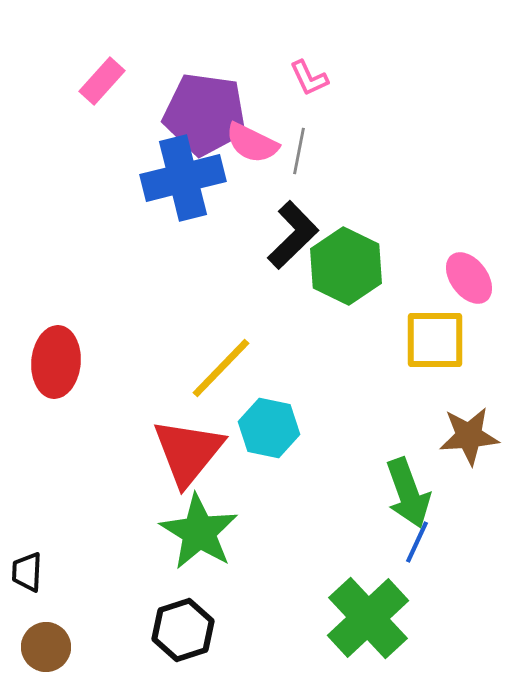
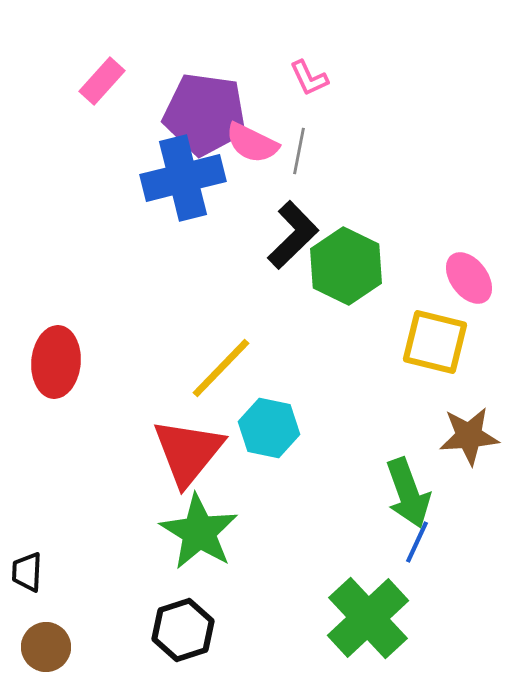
yellow square: moved 2 px down; rotated 14 degrees clockwise
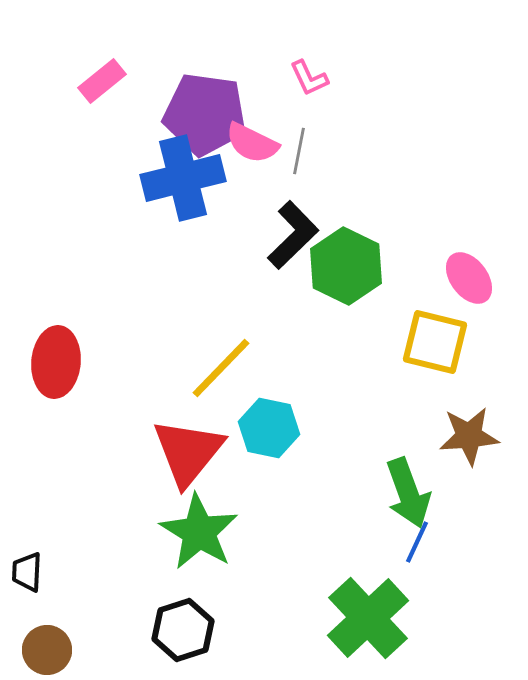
pink rectangle: rotated 9 degrees clockwise
brown circle: moved 1 px right, 3 px down
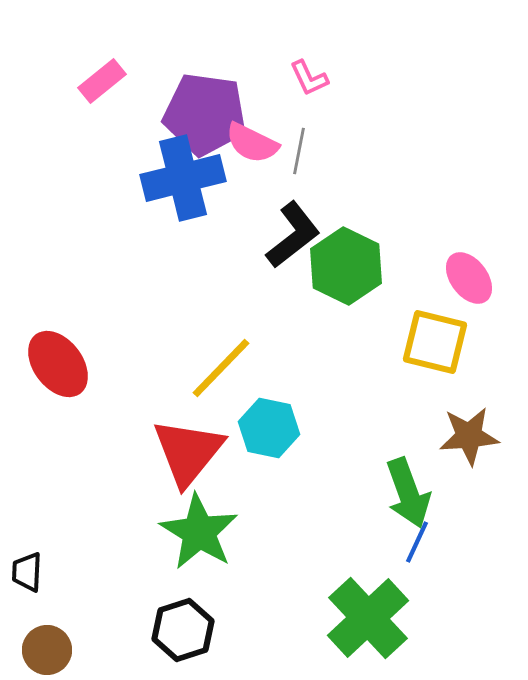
black L-shape: rotated 6 degrees clockwise
red ellipse: moved 2 px right, 2 px down; rotated 42 degrees counterclockwise
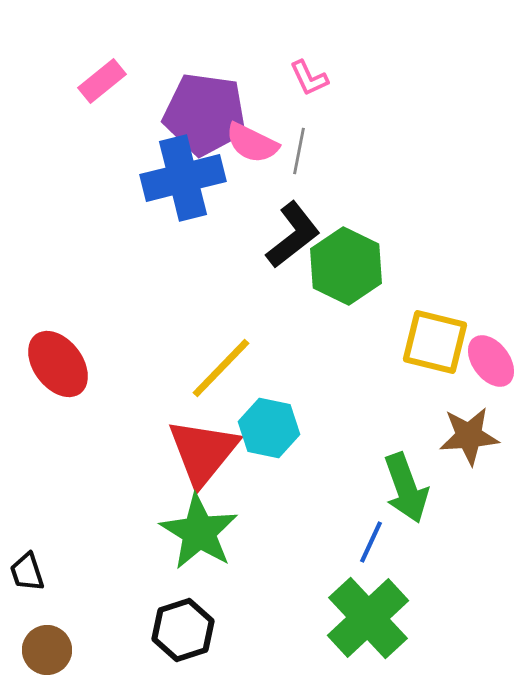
pink ellipse: moved 22 px right, 83 px down
red triangle: moved 15 px right
green arrow: moved 2 px left, 5 px up
blue line: moved 46 px left
black trapezoid: rotated 21 degrees counterclockwise
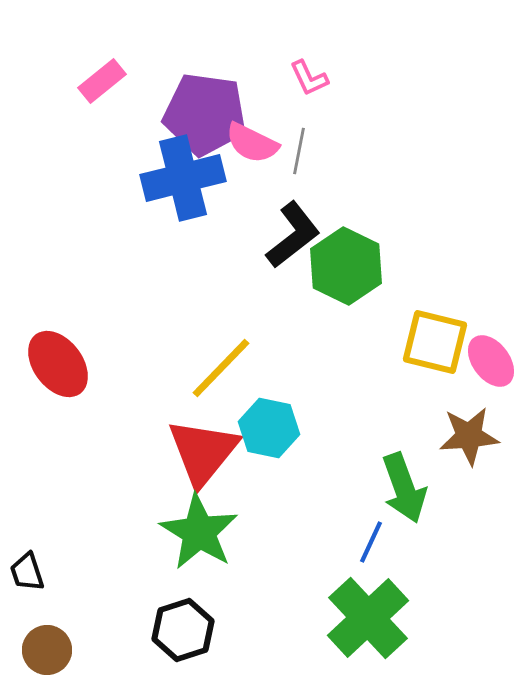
green arrow: moved 2 px left
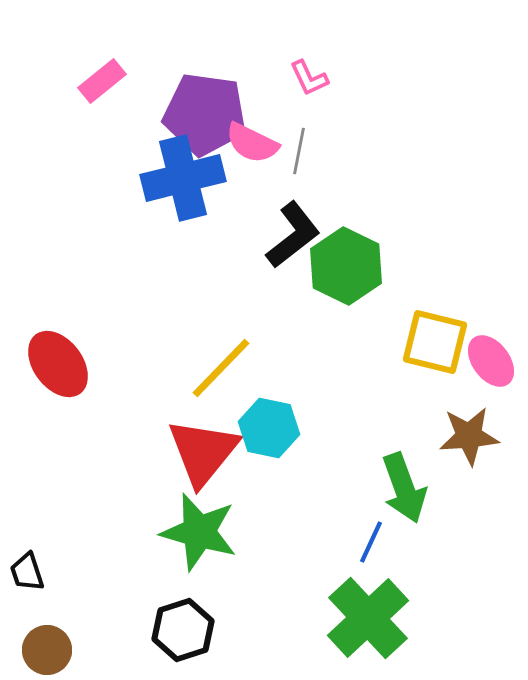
green star: rotated 16 degrees counterclockwise
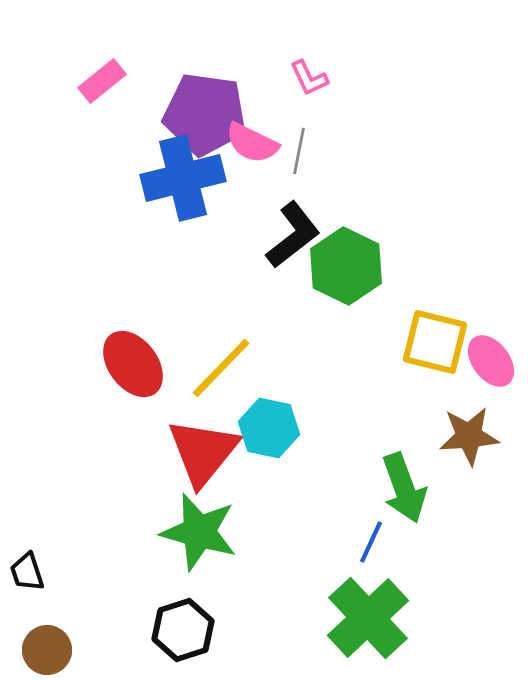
red ellipse: moved 75 px right
